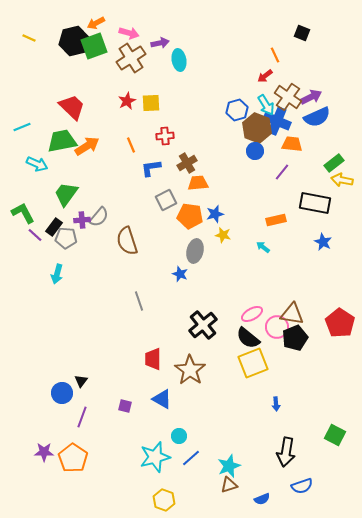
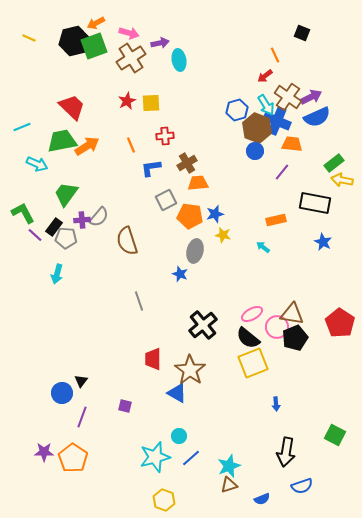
blue triangle at (162, 399): moved 15 px right, 6 px up
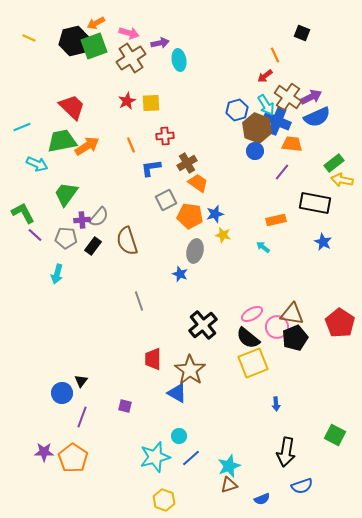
orange trapezoid at (198, 183): rotated 40 degrees clockwise
black rectangle at (54, 227): moved 39 px right, 19 px down
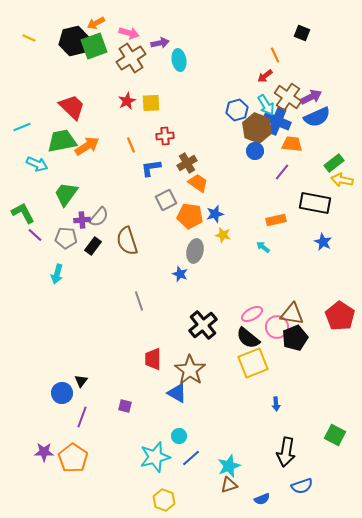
red pentagon at (340, 323): moved 7 px up
